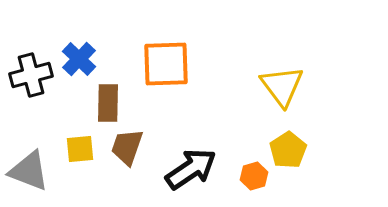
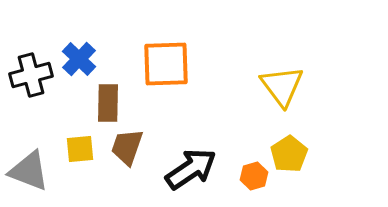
yellow pentagon: moved 1 px right, 4 px down
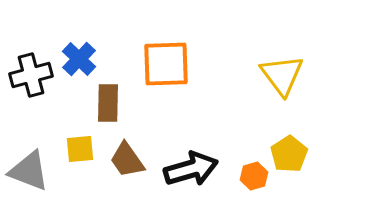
yellow triangle: moved 11 px up
brown trapezoid: moved 13 px down; rotated 54 degrees counterclockwise
black arrow: rotated 18 degrees clockwise
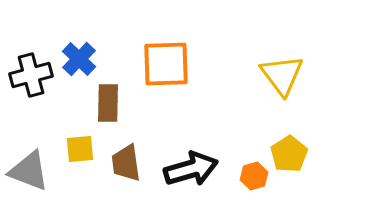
brown trapezoid: moved 1 px left, 3 px down; rotated 27 degrees clockwise
